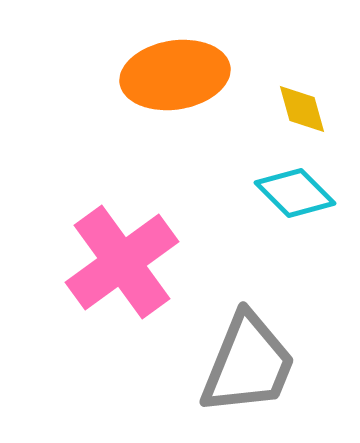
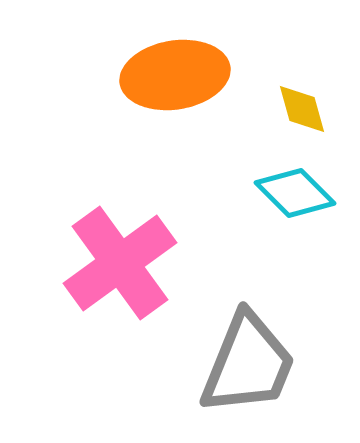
pink cross: moved 2 px left, 1 px down
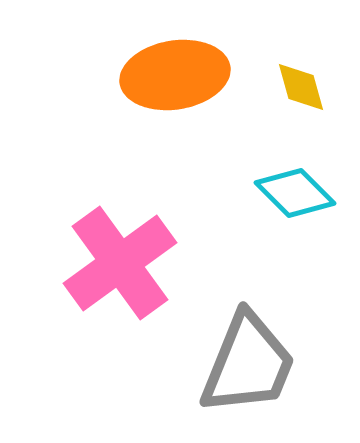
yellow diamond: moved 1 px left, 22 px up
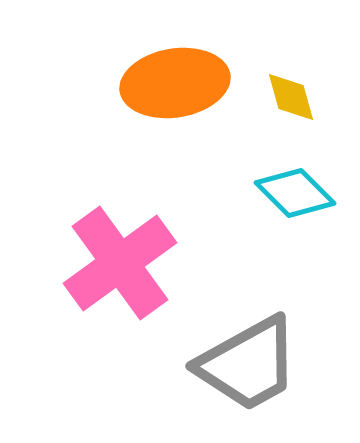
orange ellipse: moved 8 px down
yellow diamond: moved 10 px left, 10 px down
gray trapezoid: rotated 39 degrees clockwise
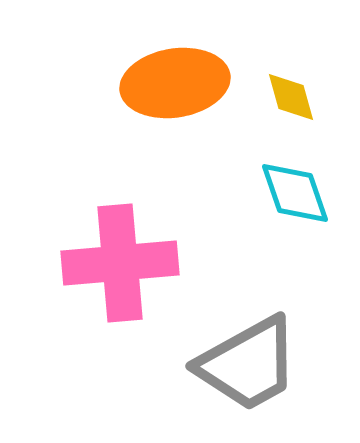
cyan diamond: rotated 26 degrees clockwise
pink cross: rotated 31 degrees clockwise
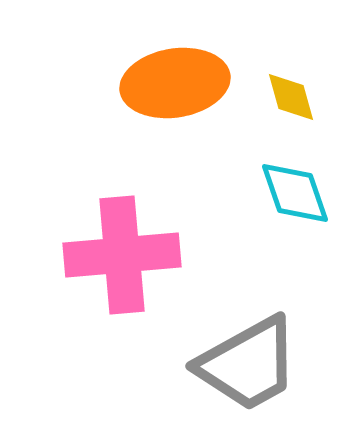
pink cross: moved 2 px right, 8 px up
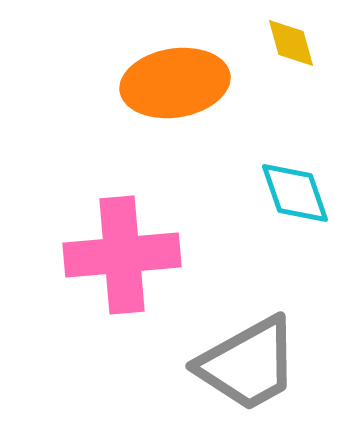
yellow diamond: moved 54 px up
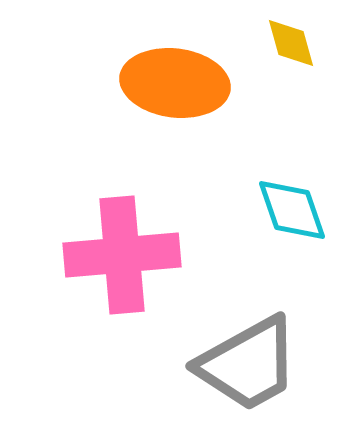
orange ellipse: rotated 16 degrees clockwise
cyan diamond: moved 3 px left, 17 px down
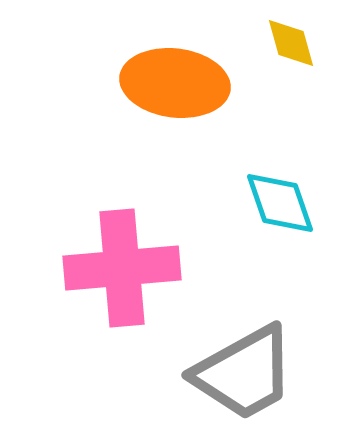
cyan diamond: moved 12 px left, 7 px up
pink cross: moved 13 px down
gray trapezoid: moved 4 px left, 9 px down
